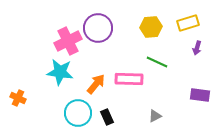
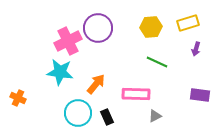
purple arrow: moved 1 px left, 1 px down
pink rectangle: moved 7 px right, 15 px down
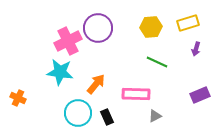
purple rectangle: rotated 30 degrees counterclockwise
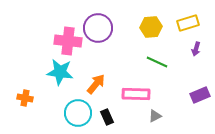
pink cross: rotated 32 degrees clockwise
orange cross: moved 7 px right; rotated 14 degrees counterclockwise
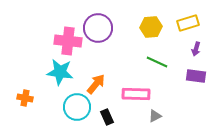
purple rectangle: moved 4 px left, 19 px up; rotated 30 degrees clockwise
cyan circle: moved 1 px left, 6 px up
